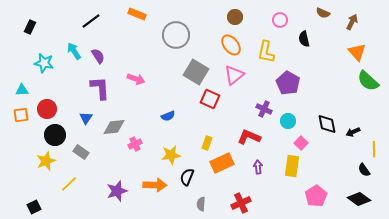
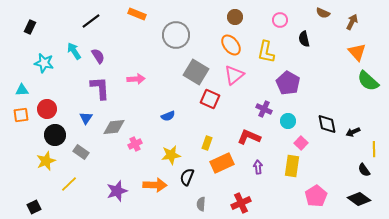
pink arrow at (136, 79): rotated 24 degrees counterclockwise
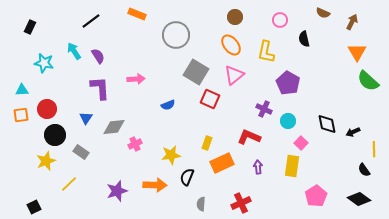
orange triangle at (357, 52): rotated 12 degrees clockwise
blue semicircle at (168, 116): moved 11 px up
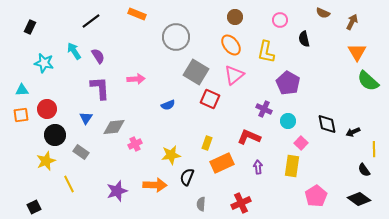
gray circle at (176, 35): moved 2 px down
yellow line at (69, 184): rotated 72 degrees counterclockwise
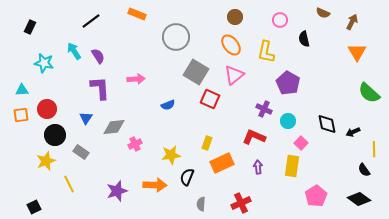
green semicircle at (368, 81): moved 1 px right, 12 px down
red L-shape at (249, 137): moved 5 px right
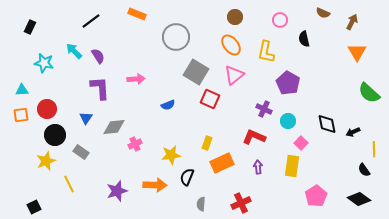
cyan arrow at (74, 51): rotated 12 degrees counterclockwise
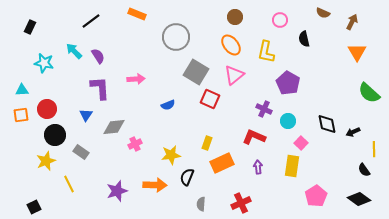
blue triangle at (86, 118): moved 3 px up
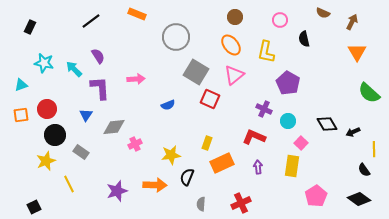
cyan arrow at (74, 51): moved 18 px down
cyan triangle at (22, 90): moved 1 px left, 5 px up; rotated 16 degrees counterclockwise
black diamond at (327, 124): rotated 20 degrees counterclockwise
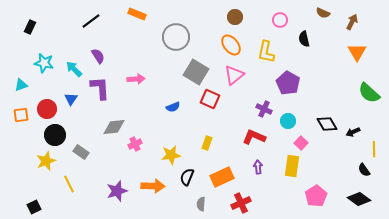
blue semicircle at (168, 105): moved 5 px right, 2 px down
blue triangle at (86, 115): moved 15 px left, 16 px up
orange rectangle at (222, 163): moved 14 px down
orange arrow at (155, 185): moved 2 px left, 1 px down
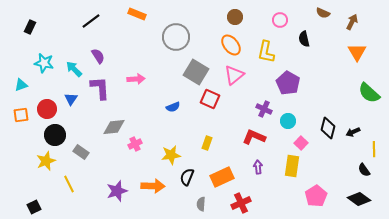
black diamond at (327, 124): moved 1 px right, 4 px down; rotated 45 degrees clockwise
